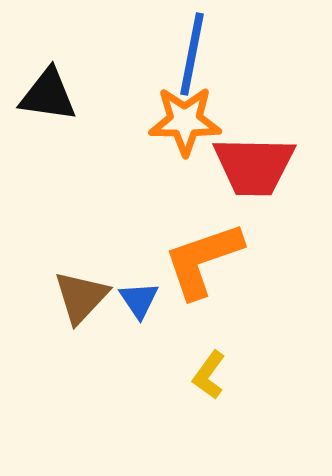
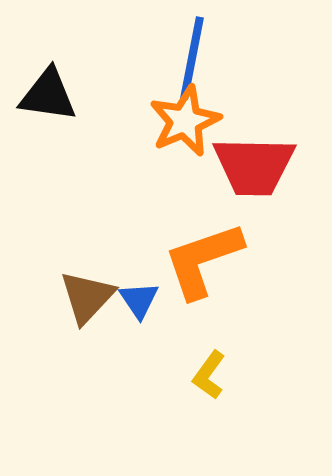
blue line: moved 4 px down
orange star: rotated 24 degrees counterclockwise
brown triangle: moved 6 px right
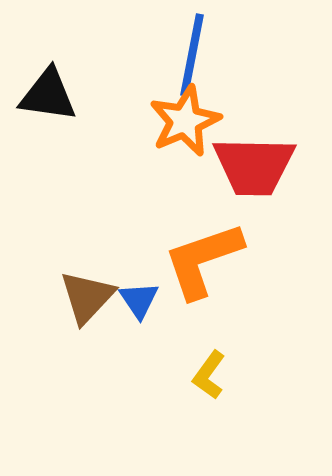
blue line: moved 3 px up
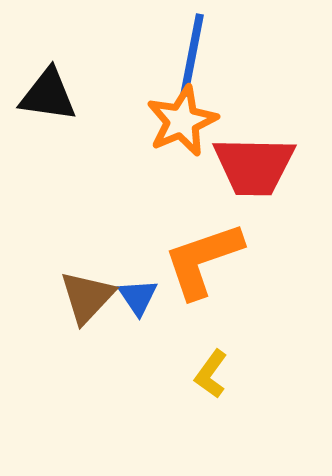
orange star: moved 3 px left
blue triangle: moved 1 px left, 3 px up
yellow L-shape: moved 2 px right, 1 px up
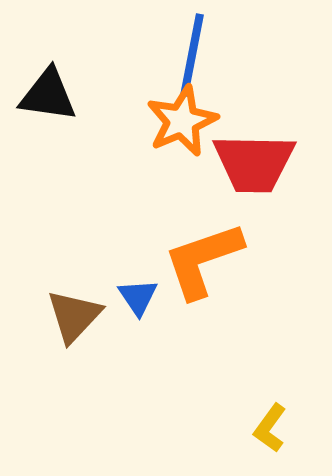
red trapezoid: moved 3 px up
brown triangle: moved 13 px left, 19 px down
yellow L-shape: moved 59 px right, 54 px down
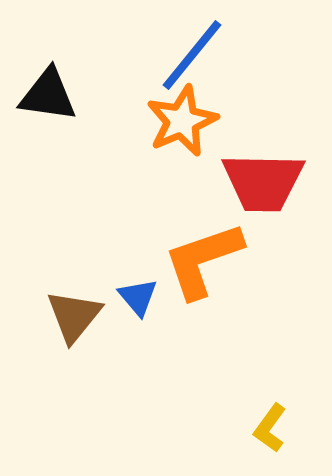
blue line: rotated 28 degrees clockwise
red trapezoid: moved 9 px right, 19 px down
blue triangle: rotated 6 degrees counterclockwise
brown triangle: rotated 4 degrees counterclockwise
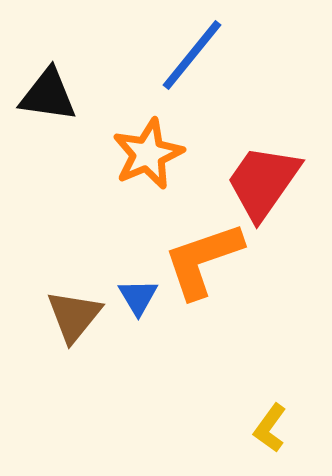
orange star: moved 34 px left, 33 px down
red trapezoid: rotated 124 degrees clockwise
blue triangle: rotated 9 degrees clockwise
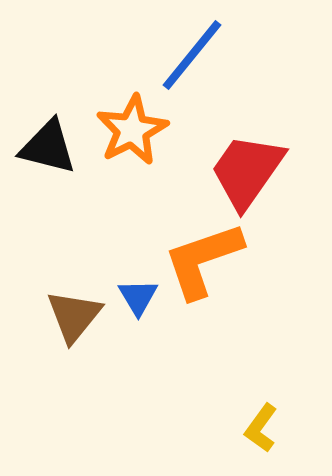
black triangle: moved 52 px down; rotated 6 degrees clockwise
orange star: moved 16 px left, 24 px up; rotated 4 degrees counterclockwise
red trapezoid: moved 16 px left, 11 px up
yellow L-shape: moved 9 px left
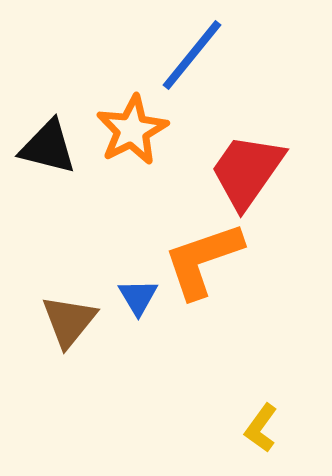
brown triangle: moved 5 px left, 5 px down
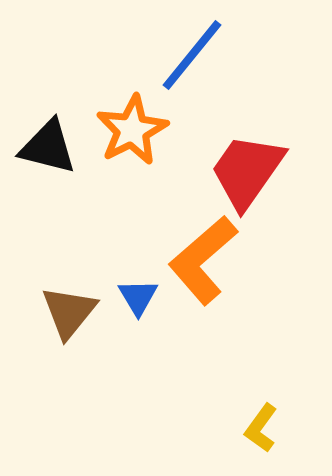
orange L-shape: rotated 22 degrees counterclockwise
brown triangle: moved 9 px up
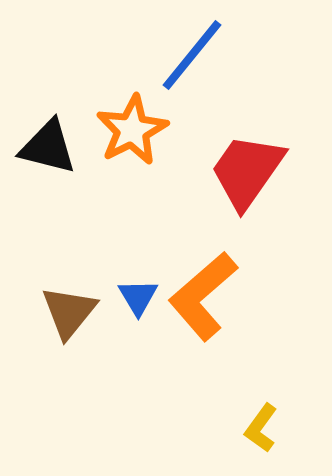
orange L-shape: moved 36 px down
